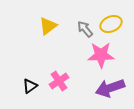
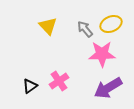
yellow triangle: rotated 36 degrees counterclockwise
pink star: moved 1 px right, 1 px up
purple arrow: moved 2 px left; rotated 12 degrees counterclockwise
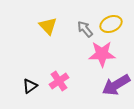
purple arrow: moved 8 px right, 3 px up
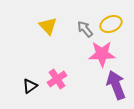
pink cross: moved 2 px left, 2 px up
purple arrow: rotated 100 degrees clockwise
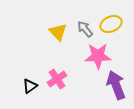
yellow triangle: moved 10 px right, 6 px down
pink star: moved 4 px left, 2 px down
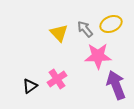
yellow triangle: moved 1 px right, 1 px down
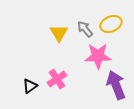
yellow triangle: rotated 12 degrees clockwise
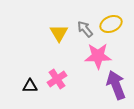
black triangle: rotated 35 degrees clockwise
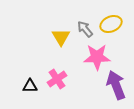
yellow triangle: moved 2 px right, 4 px down
pink star: moved 1 px left, 1 px down
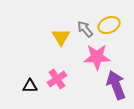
yellow ellipse: moved 2 px left, 1 px down
